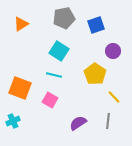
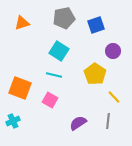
orange triangle: moved 1 px right, 1 px up; rotated 14 degrees clockwise
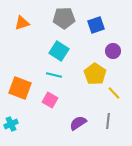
gray pentagon: rotated 10 degrees clockwise
yellow line: moved 4 px up
cyan cross: moved 2 px left, 3 px down
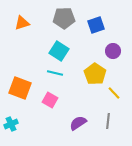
cyan line: moved 1 px right, 2 px up
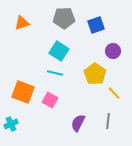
orange square: moved 3 px right, 4 px down
purple semicircle: rotated 30 degrees counterclockwise
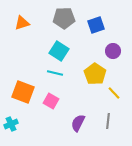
pink square: moved 1 px right, 1 px down
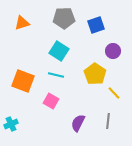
cyan line: moved 1 px right, 2 px down
orange square: moved 11 px up
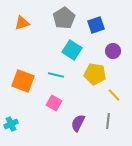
gray pentagon: rotated 30 degrees counterclockwise
cyan square: moved 13 px right, 1 px up
yellow pentagon: rotated 25 degrees counterclockwise
yellow line: moved 2 px down
pink square: moved 3 px right, 2 px down
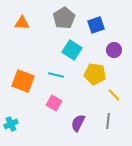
orange triangle: rotated 21 degrees clockwise
purple circle: moved 1 px right, 1 px up
